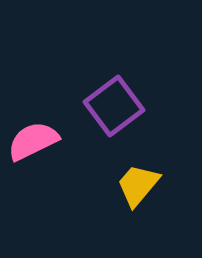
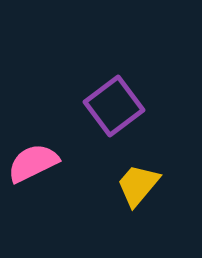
pink semicircle: moved 22 px down
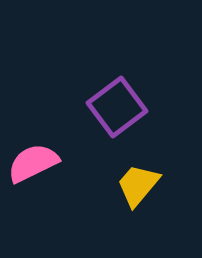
purple square: moved 3 px right, 1 px down
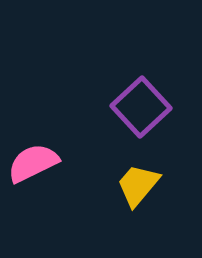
purple square: moved 24 px right; rotated 6 degrees counterclockwise
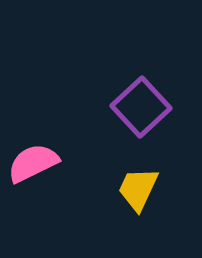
yellow trapezoid: moved 4 px down; rotated 15 degrees counterclockwise
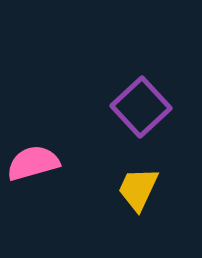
pink semicircle: rotated 10 degrees clockwise
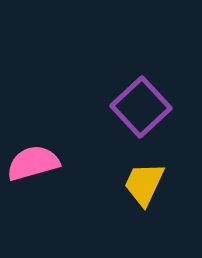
yellow trapezoid: moved 6 px right, 5 px up
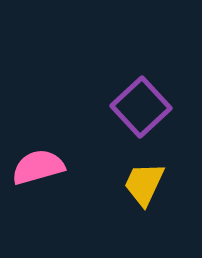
pink semicircle: moved 5 px right, 4 px down
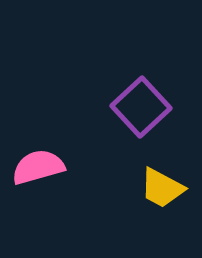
yellow trapezoid: moved 18 px right, 4 px down; rotated 87 degrees counterclockwise
